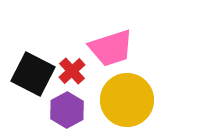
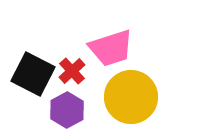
yellow circle: moved 4 px right, 3 px up
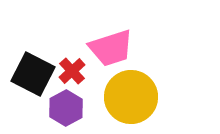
purple hexagon: moved 1 px left, 2 px up
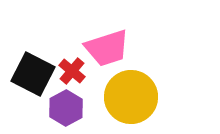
pink trapezoid: moved 4 px left
red cross: rotated 8 degrees counterclockwise
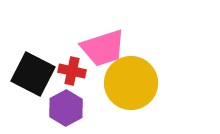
pink trapezoid: moved 4 px left
red cross: rotated 28 degrees counterclockwise
yellow circle: moved 14 px up
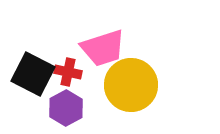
red cross: moved 4 px left, 1 px down
yellow circle: moved 2 px down
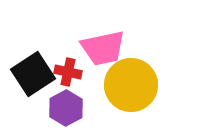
pink trapezoid: rotated 6 degrees clockwise
black square: rotated 30 degrees clockwise
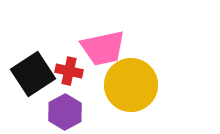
red cross: moved 1 px right, 1 px up
purple hexagon: moved 1 px left, 4 px down
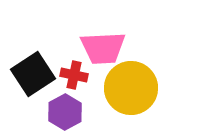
pink trapezoid: rotated 9 degrees clockwise
red cross: moved 5 px right, 4 px down
yellow circle: moved 3 px down
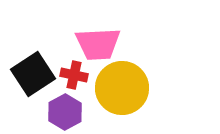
pink trapezoid: moved 5 px left, 4 px up
yellow circle: moved 9 px left
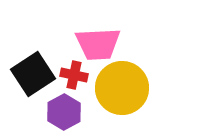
purple hexagon: moved 1 px left
